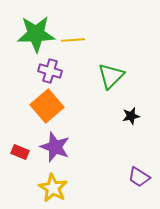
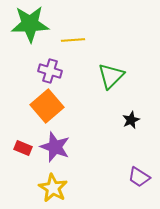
green star: moved 6 px left, 10 px up
black star: moved 4 px down; rotated 12 degrees counterclockwise
red rectangle: moved 3 px right, 4 px up
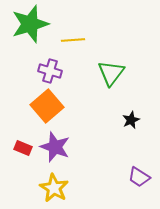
green star: rotated 15 degrees counterclockwise
green triangle: moved 3 px up; rotated 8 degrees counterclockwise
yellow star: moved 1 px right
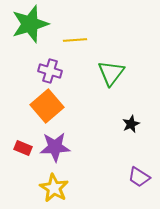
yellow line: moved 2 px right
black star: moved 4 px down
purple star: rotated 24 degrees counterclockwise
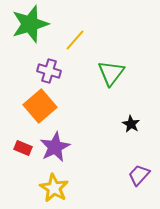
yellow line: rotated 45 degrees counterclockwise
purple cross: moved 1 px left
orange square: moved 7 px left
black star: rotated 18 degrees counterclockwise
purple star: rotated 24 degrees counterclockwise
purple trapezoid: moved 2 px up; rotated 100 degrees clockwise
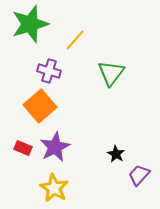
black star: moved 15 px left, 30 px down
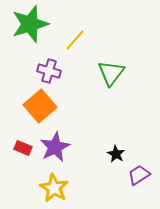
purple trapezoid: rotated 15 degrees clockwise
